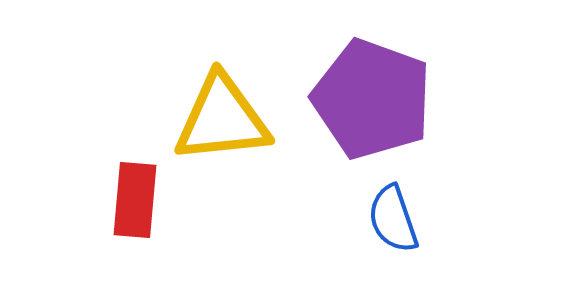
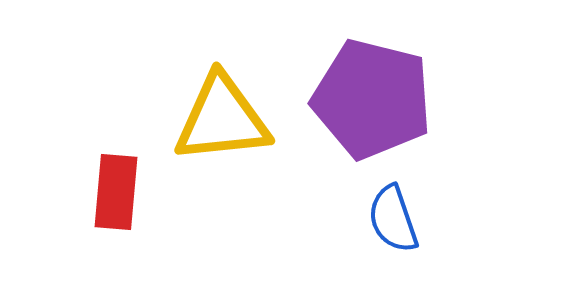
purple pentagon: rotated 6 degrees counterclockwise
red rectangle: moved 19 px left, 8 px up
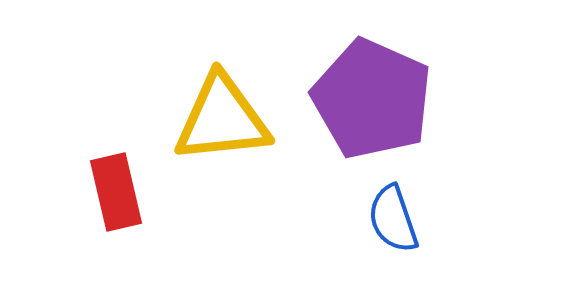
purple pentagon: rotated 10 degrees clockwise
red rectangle: rotated 18 degrees counterclockwise
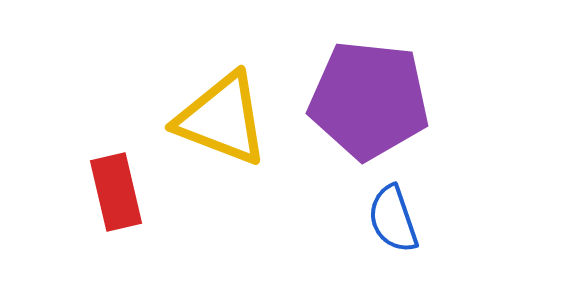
purple pentagon: moved 3 px left, 1 px down; rotated 18 degrees counterclockwise
yellow triangle: rotated 27 degrees clockwise
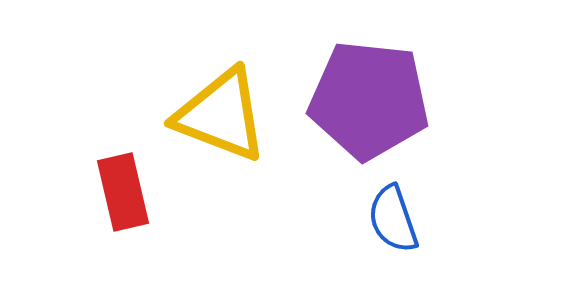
yellow triangle: moved 1 px left, 4 px up
red rectangle: moved 7 px right
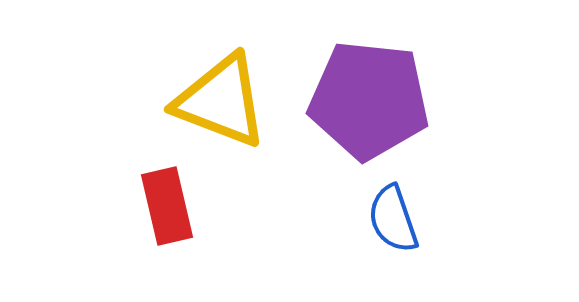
yellow triangle: moved 14 px up
red rectangle: moved 44 px right, 14 px down
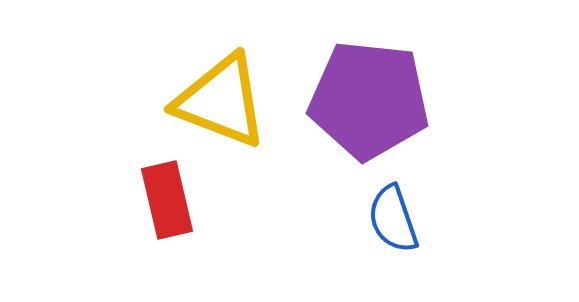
red rectangle: moved 6 px up
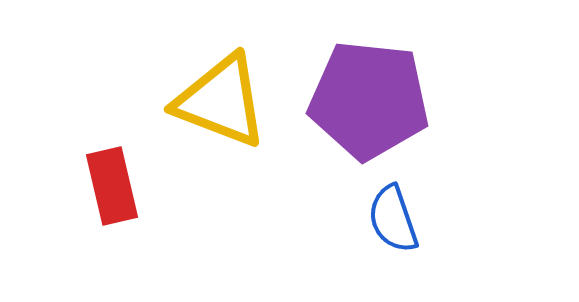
red rectangle: moved 55 px left, 14 px up
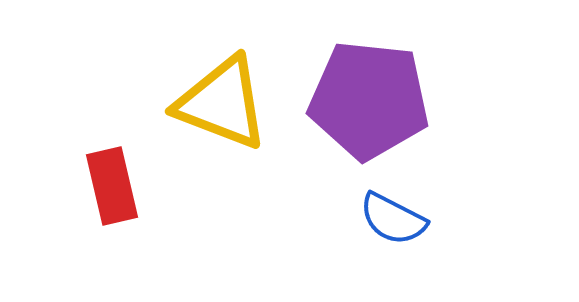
yellow triangle: moved 1 px right, 2 px down
blue semicircle: rotated 44 degrees counterclockwise
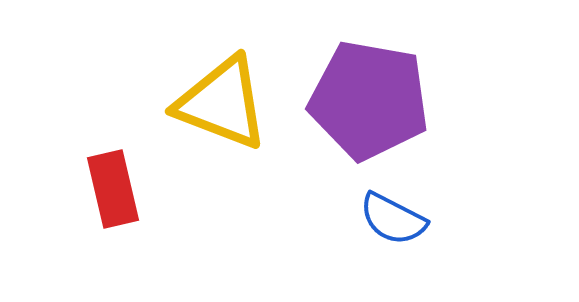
purple pentagon: rotated 4 degrees clockwise
red rectangle: moved 1 px right, 3 px down
